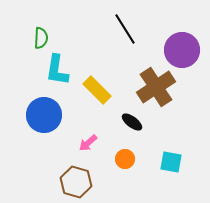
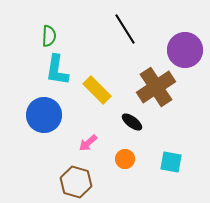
green semicircle: moved 8 px right, 2 px up
purple circle: moved 3 px right
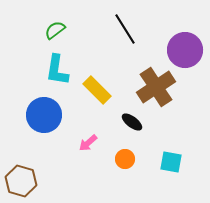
green semicircle: moved 6 px right, 6 px up; rotated 130 degrees counterclockwise
brown hexagon: moved 55 px left, 1 px up
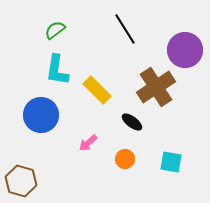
blue circle: moved 3 px left
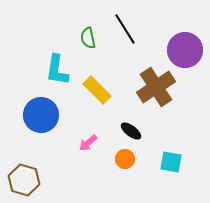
green semicircle: moved 33 px right, 8 px down; rotated 65 degrees counterclockwise
black ellipse: moved 1 px left, 9 px down
brown hexagon: moved 3 px right, 1 px up
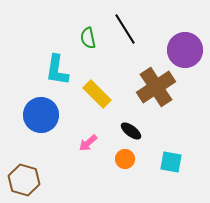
yellow rectangle: moved 4 px down
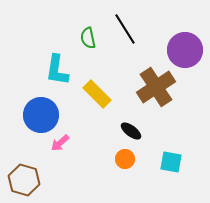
pink arrow: moved 28 px left
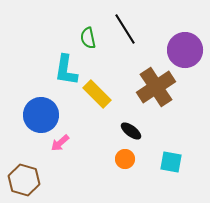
cyan L-shape: moved 9 px right
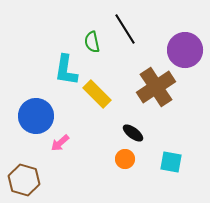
green semicircle: moved 4 px right, 4 px down
blue circle: moved 5 px left, 1 px down
black ellipse: moved 2 px right, 2 px down
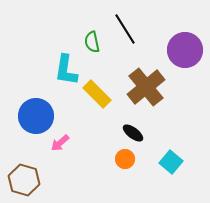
brown cross: moved 10 px left; rotated 6 degrees counterclockwise
cyan square: rotated 30 degrees clockwise
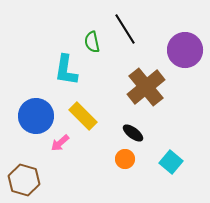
yellow rectangle: moved 14 px left, 22 px down
